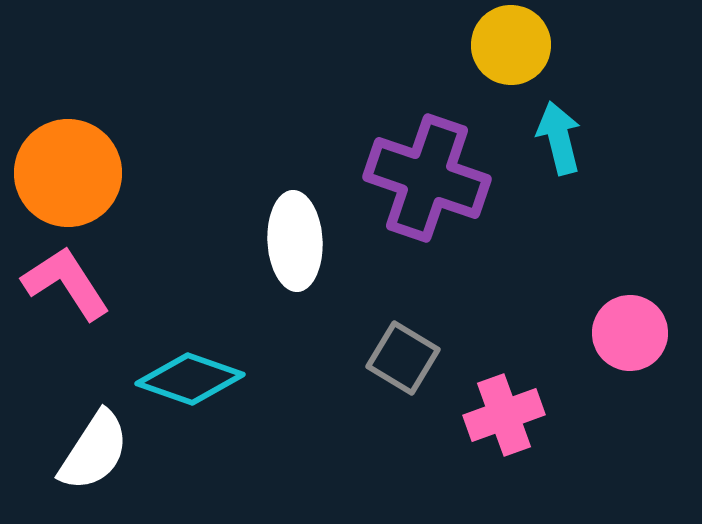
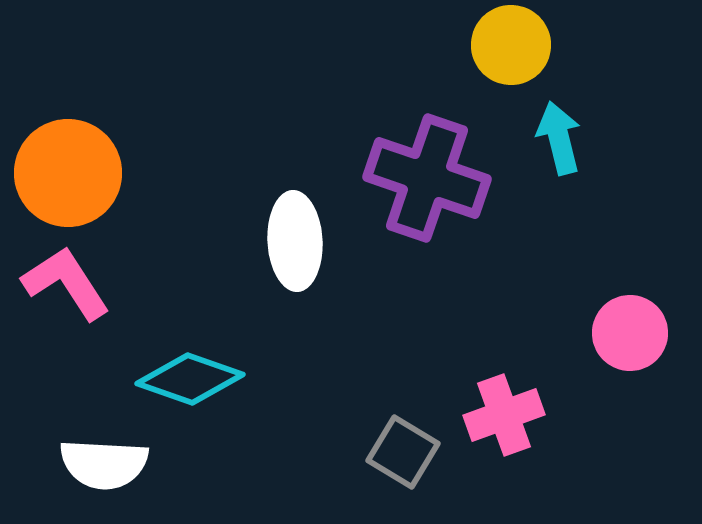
gray square: moved 94 px down
white semicircle: moved 10 px right, 13 px down; rotated 60 degrees clockwise
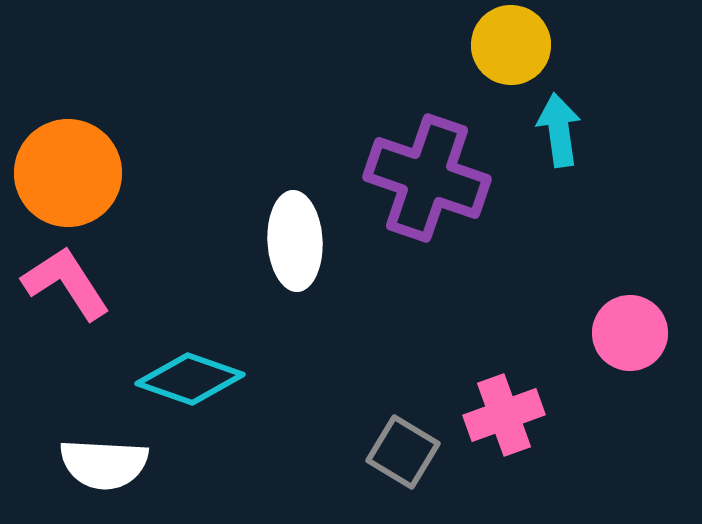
cyan arrow: moved 8 px up; rotated 6 degrees clockwise
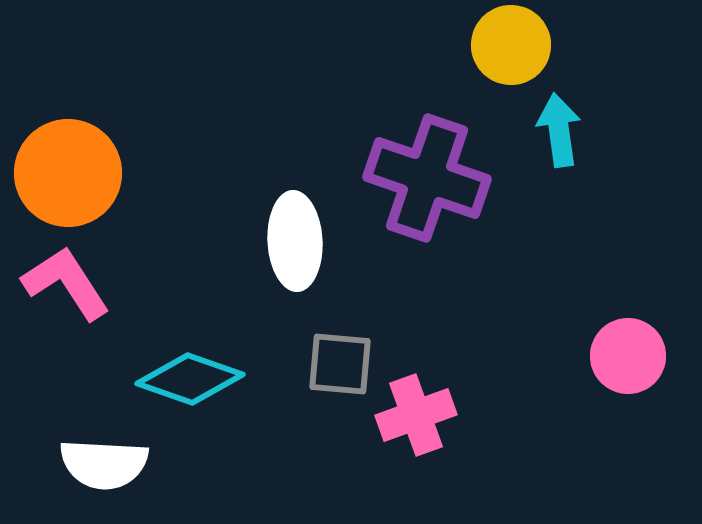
pink circle: moved 2 px left, 23 px down
pink cross: moved 88 px left
gray square: moved 63 px left, 88 px up; rotated 26 degrees counterclockwise
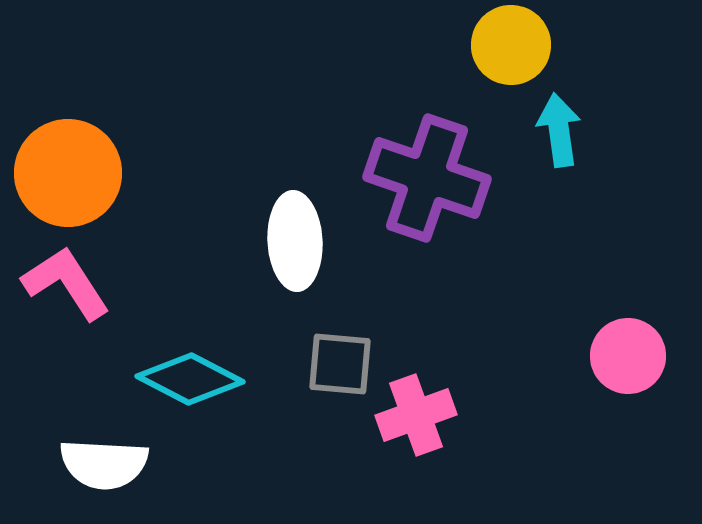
cyan diamond: rotated 8 degrees clockwise
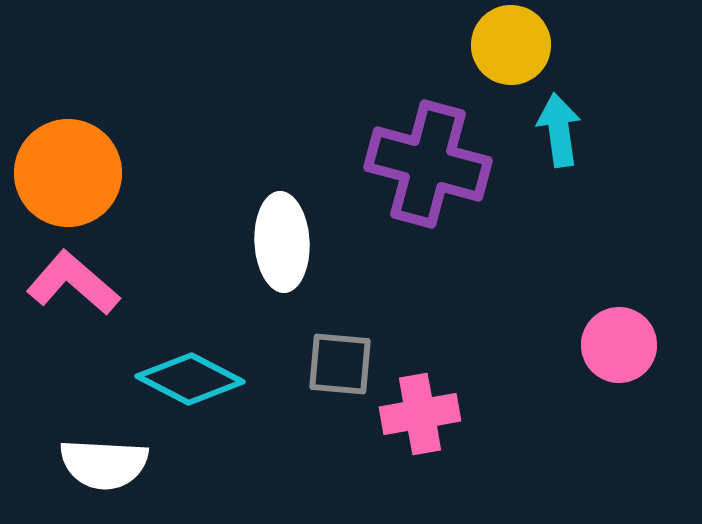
purple cross: moved 1 px right, 14 px up; rotated 4 degrees counterclockwise
white ellipse: moved 13 px left, 1 px down
pink L-shape: moved 7 px right; rotated 16 degrees counterclockwise
pink circle: moved 9 px left, 11 px up
pink cross: moved 4 px right, 1 px up; rotated 10 degrees clockwise
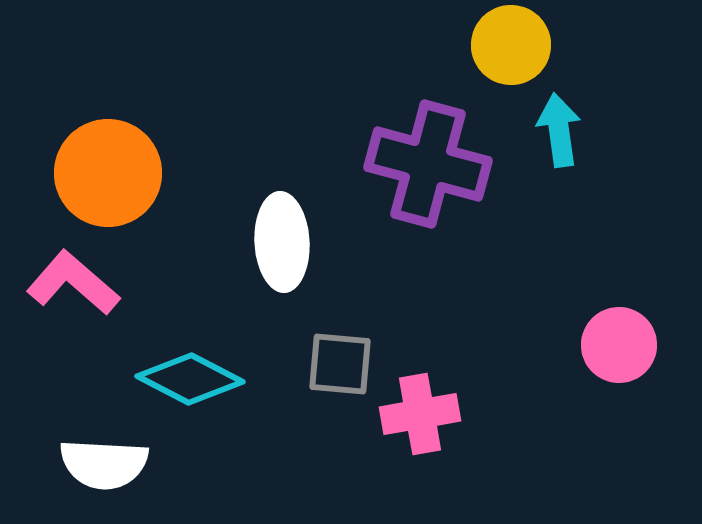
orange circle: moved 40 px right
